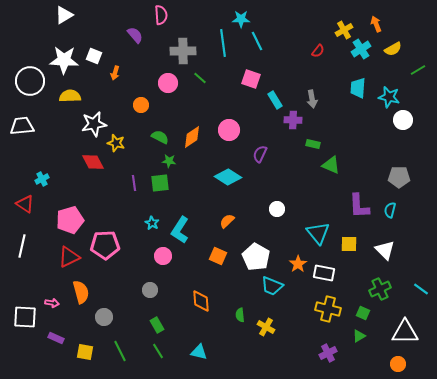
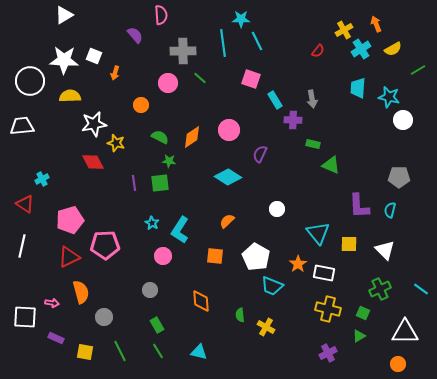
orange square at (218, 256): moved 3 px left; rotated 18 degrees counterclockwise
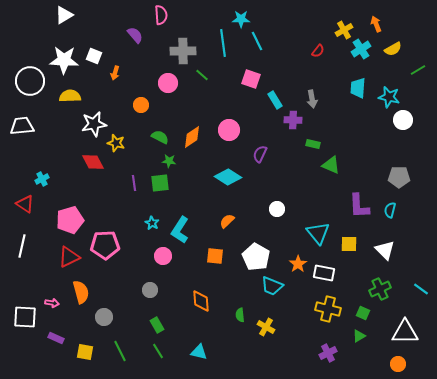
green line at (200, 78): moved 2 px right, 3 px up
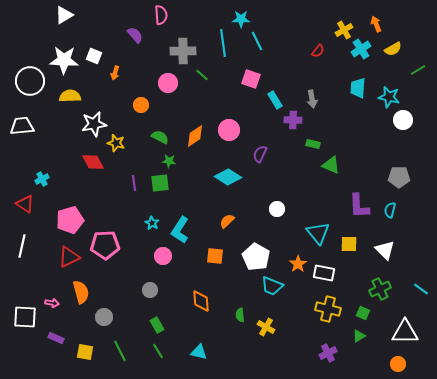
orange diamond at (192, 137): moved 3 px right, 1 px up
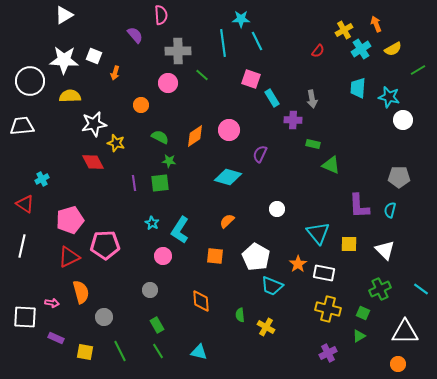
gray cross at (183, 51): moved 5 px left
cyan rectangle at (275, 100): moved 3 px left, 2 px up
cyan diamond at (228, 177): rotated 16 degrees counterclockwise
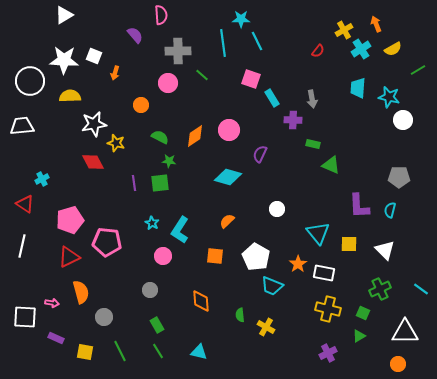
pink pentagon at (105, 245): moved 2 px right, 3 px up; rotated 8 degrees clockwise
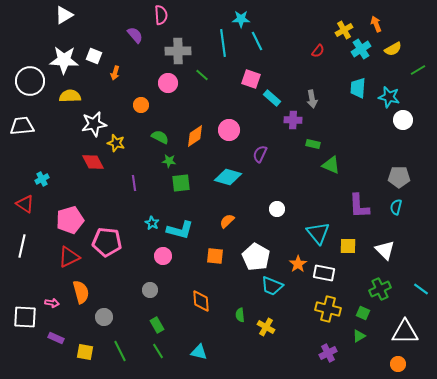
cyan rectangle at (272, 98): rotated 18 degrees counterclockwise
green square at (160, 183): moved 21 px right
cyan semicircle at (390, 210): moved 6 px right, 3 px up
cyan L-shape at (180, 230): rotated 108 degrees counterclockwise
yellow square at (349, 244): moved 1 px left, 2 px down
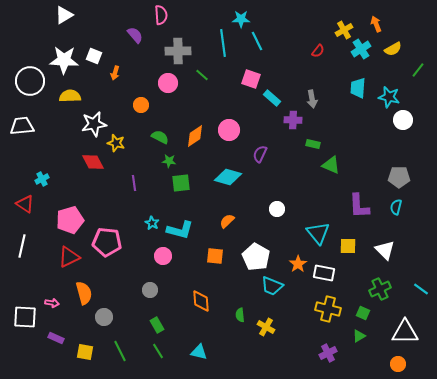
green line at (418, 70): rotated 21 degrees counterclockwise
orange semicircle at (81, 292): moved 3 px right, 1 px down
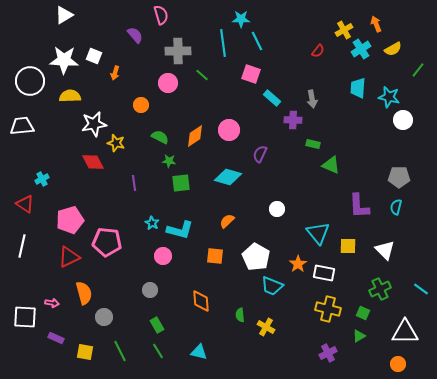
pink semicircle at (161, 15): rotated 12 degrees counterclockwise
pink square at (251, 79): moved 5 px up
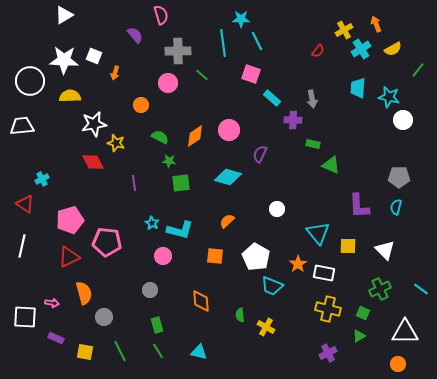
green rectangle at (157, 325): rotated 14 degrees clockwise
